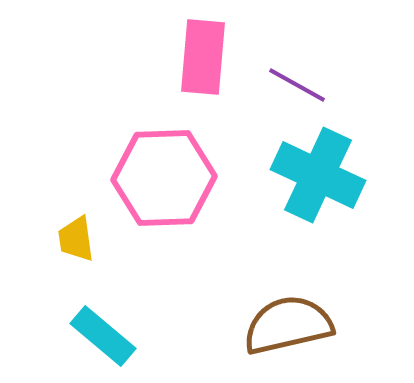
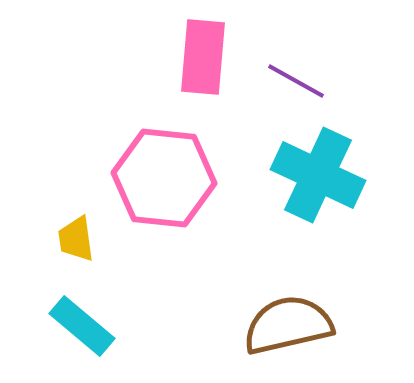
purple line: moved 1 px left, 4 px up
pink hexagon: rotated 8 degrees clockwise
cyan rectangle: moved 21 px left, 10 px up
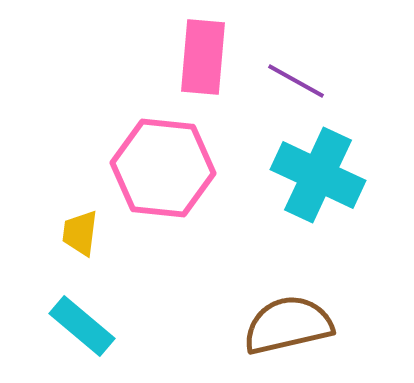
pink hexagon: moved 1 px left, 10 px up
yellow trapezoid: moved 4 px right, 6 px up; rotated 15 degrees clockwise
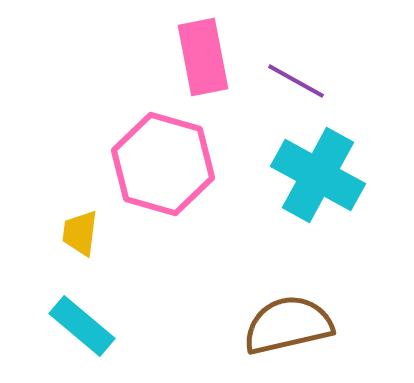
pink rectangle: rotated 16 degrees counterclockwise
pink hexagon: moved 4 px up; rotated 10 degrees clockwise
cyan cross: rotated 4 degrees clockwise
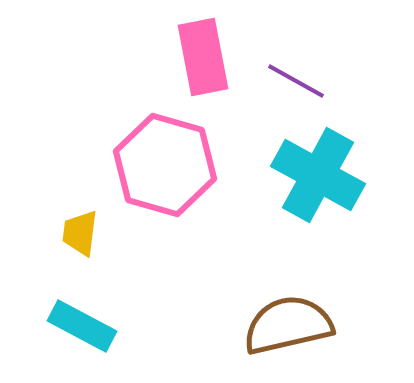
pink hexagon: moved 2 px right, 1 px down
cyan rectangle: rotated 12 degrees counterclockwise
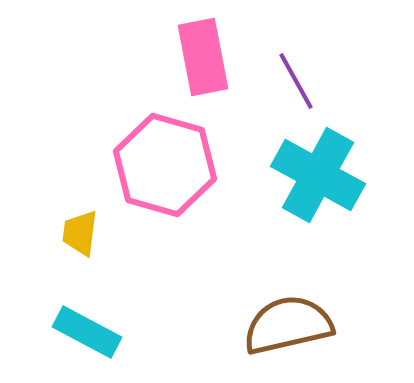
purple line: rotated 32 degrees clockwise
cyan rectangle: moved 5 px right, 6 px down
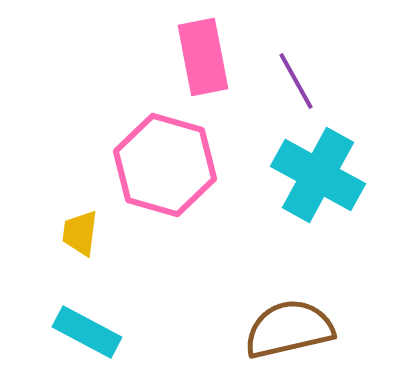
brown semicircle: moved 1 px right, 4 px down
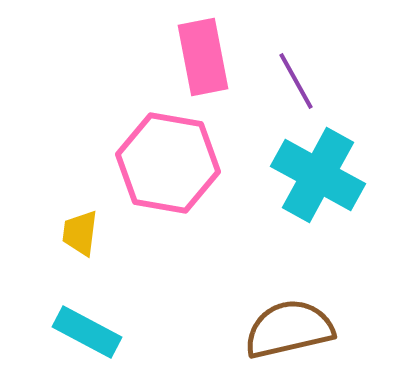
pink hexagon: moved 3 px right, 2 px up; rotated 6 degrees counterclockwise
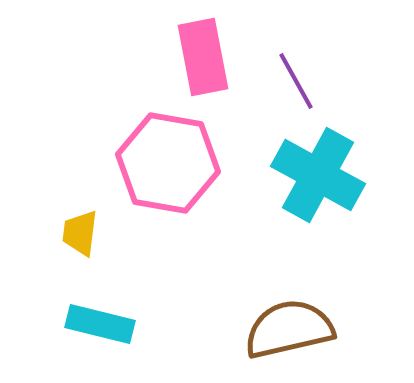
cyan rectangle: moved 13 px right, 8 px up; rotated 14 degrees counterclockwise
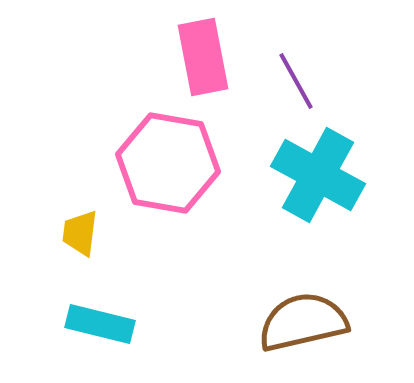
brown semicircle: moved 14 px right, 7 px up
